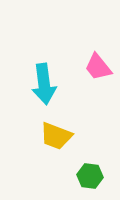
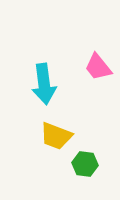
green hexagon: moved 5 px left, 12 px up
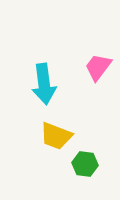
pink trapezoid: rotated 76 degrees clockwise
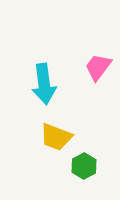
yellow trapezoid: moved 1 px down
green hexagon: moved 1 px left, 2 px down; rotated 25 degrees clockwise
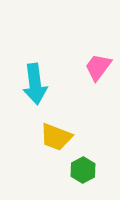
cyan arrow: moved 9 px left
green hexagon: moved 1 px left, 4 px down
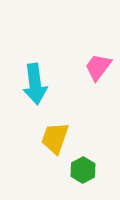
yellow trapezoid: moved 1 px left, 1 px down; rotated 88 degrees clockwise
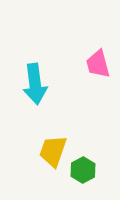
pink trapezoid: moved 3 px up; rotated 52 degrees counterclockwise
yellow trapezoid: moved 2 px left, 13 px down
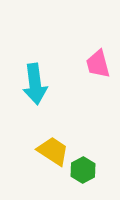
yellow trapezoid: rotated 104 degrees clockwise
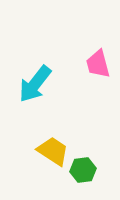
cyan arrow: rotated 45 degrees clockwise
green hexagon: rotated 20 degrees clockwise
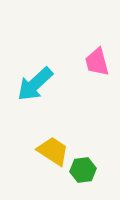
pink trapezoid: moved 1 px left, 2 px up
cyan arrow: rotated 9 degrees clockwise
